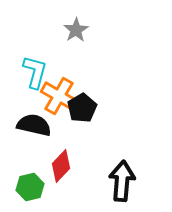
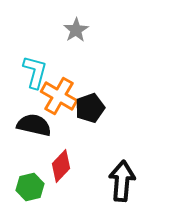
black pentagon: moved 8 px right; rotated 12 degrees clockwise
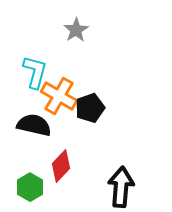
black arrow: moved 1 px left, 6 px down
green hexagon: rotated 16 degrees counterclockwise
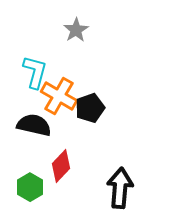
black arrow: moved 1 px left, 1 px down
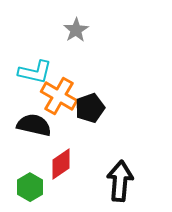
cyan L-shape: rotated 88 degrees clockwise
red diamond: moved 2 px up; rotated 12 degrees clockwise
black arrow: moved 7 px up
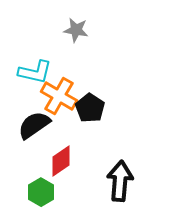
gray star: rotated 30 degrees counterclockwise
black pentagon: rotated 20 degrees counterclockwise
black semicircle: rotated 48 degrees counterclockwise
red diamond: moved 3 px up
green hexagon: moved 11 px right, 5 px down
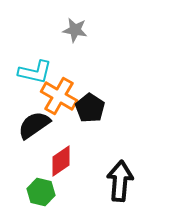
gray star: moved 1 px left
green hexagon: rotated 16 degrees counterclockwise
